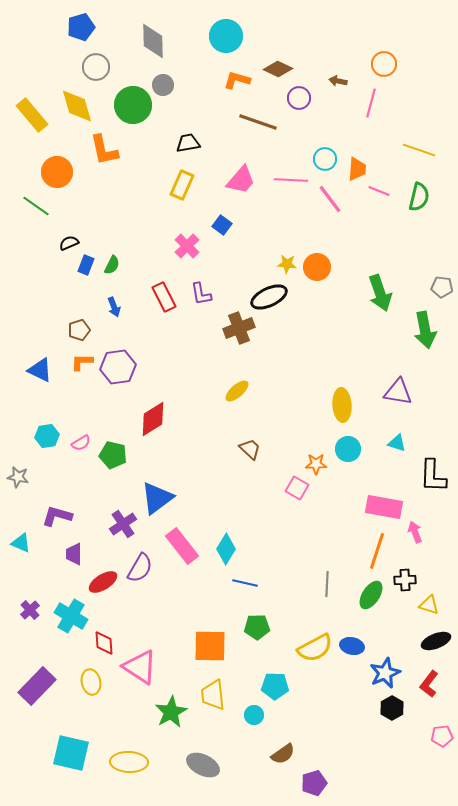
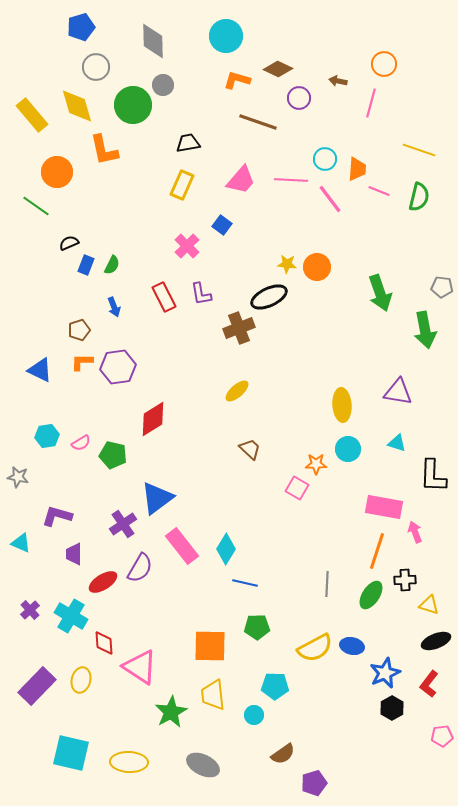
yellow ellipse at (91, 682): moved 10 px left, 2 px up; rotated 25 degrees clockwise
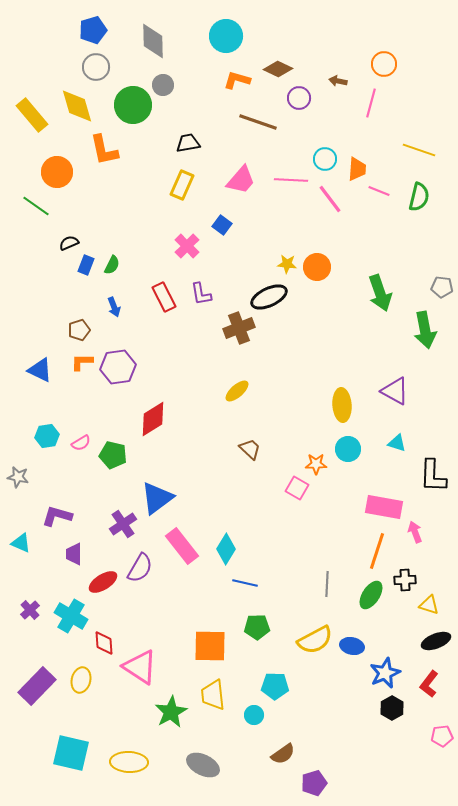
blue pentagon at (81, 27): moved 12 px right, 3 px down
purple triangle at (398, 392): moved 3 px left, 1 px up; rotated 20 degrees clockwise
yellow semicircle at (315, 648): moved 8 px up
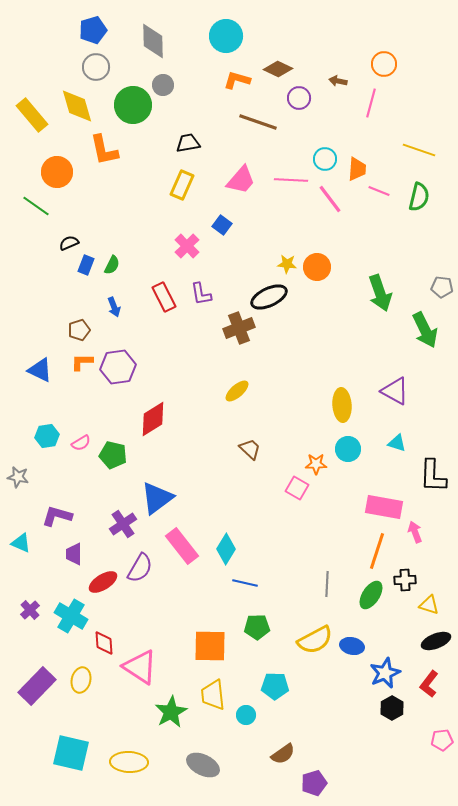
green arrow at (425, 330): rotated 15 degrees counterclockwise
cyan circle at (254, 715): moved 8 px left
pink pentagon at (442, 736): moved 4 px down
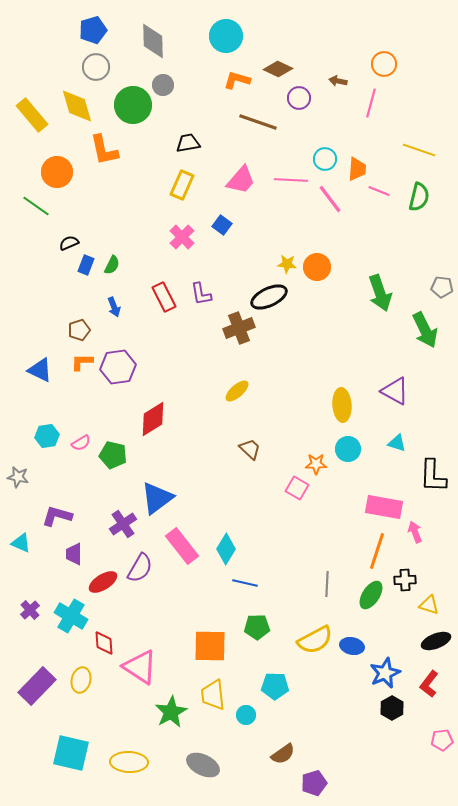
pink cross at (187, 246): moved 5 px left, 9 px up
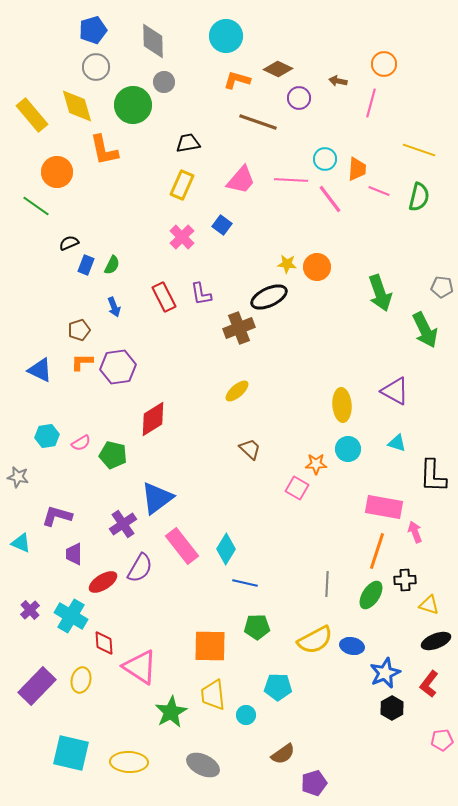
gray circle at (163, 85): moved 1 px right, 3 px up
cyan pentagon at (275, 686): moved 3 px right, 1 px down
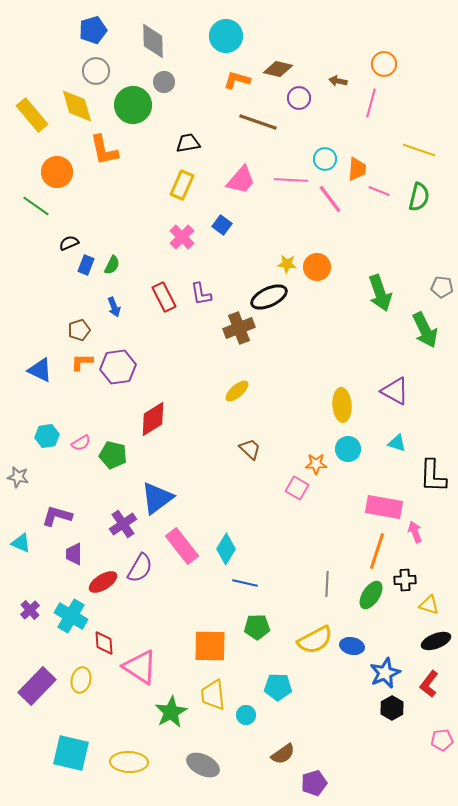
gray circle at (96, 67): moved 4 px down
brown diamond at (278, 69): rotated 12 degrees counterclockwise
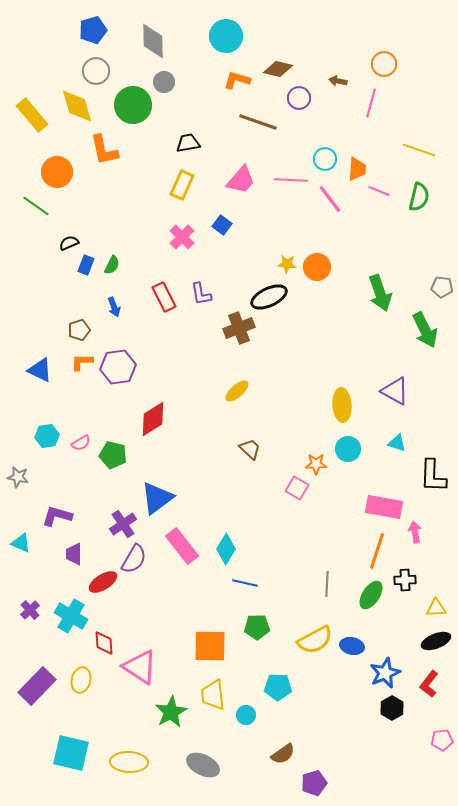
pink arrow at (415, 532): rotated 10 degrees clockwise
purple semicircle at (140, 568): moved 6 px left, 9 px up
yellow triangle at (429, 605): moved 7 px right, 3 px down; rotated 20 degrees counterclockwise
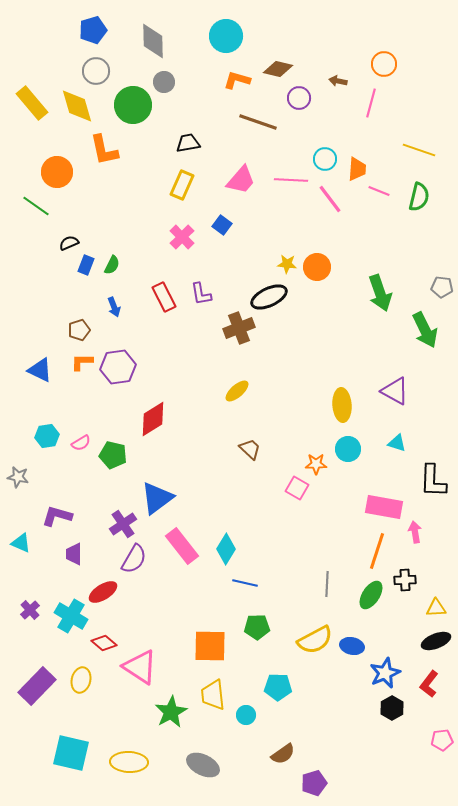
yellow rectangle at (32, 115): moved 12 px up
black L-shape at (433, 476): moved 5 px down
red ellipse at (103, 582): moved 10 px down
red diamond at (104, 643): rotated 45 degrees counterclockwise
